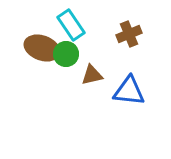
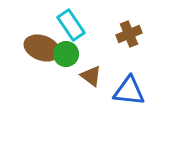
brown triangle: moved 1 px left, 1 px down; rotated 50 degrees clockwise
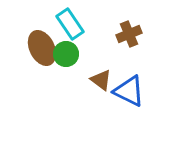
cyan rectangle: moved 1 px left, 1 px up
brown ellipse: rotated 44 degrees clockwise
brown triangle: moved 10 px right, 4 px down
blue triangle: rotated 20 degrees clockwise
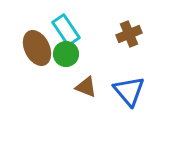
cyan rectangle: moved 4 px left, 6 px down
brown ellipse: moved 5 px left
brown triangle: moved 15 px left, 7 px down; rotated 15 degrees counterclockwise
blue triangle: rotated 24 degrees clockwise
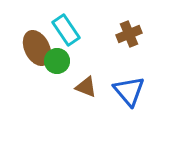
green circle: moved 9 px left, 7 px down
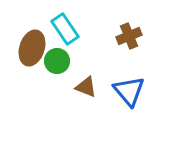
cyan rectangle: moved 1 px left, 1 px up
brown cross: moved 2 px down
brown ellipse: moved 5 px left; rotated 44 degrees clockwise
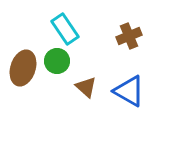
brown ellipse: moved 9 px left, 20 px down
brown triangle: rotated 20 degrees clockwise
blue triangle: rotated 20 degrees counterclockwise
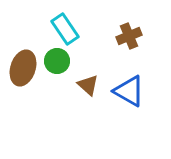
brown triangle: moved 2 px right, 2 px up
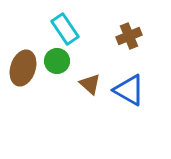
brown triangle: moved 2 px right, 1 px up
blue triangle: moved 1 px up
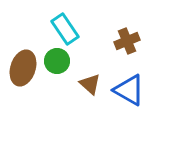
brown cross: moved 2 px left, 5 px down
